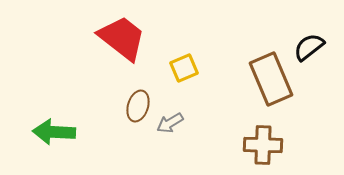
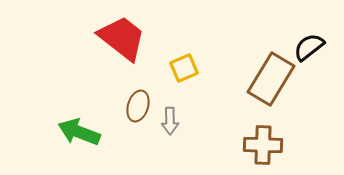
brown rectangle: rotated 54 degrees clockwise
gray arrow: moved 2 px up; rotated 60 degrees counterclockwise
green arrow: moved 25 px right; rotated 18 degrees clockwise
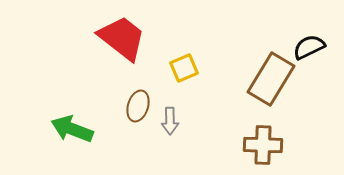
black semicircle: rotated 12 degrees clockwise
green arrow: moved 7 px left, 3 px up
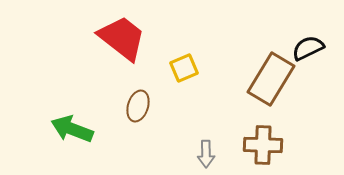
black semicircle: moved 1 px left, 1 px down
gray arrow: moved 36 px right, 33 px down
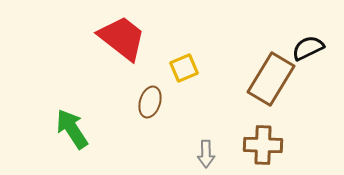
brown ellipse: moved 12 px right, 4 px up
green arrow: rotated 36 degrees clockwise
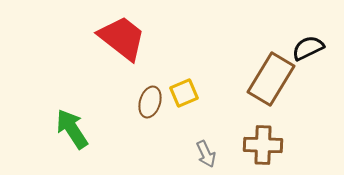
yellow square: moved 25 px down
gray arrow: rotated 24 degrees counterclockwise
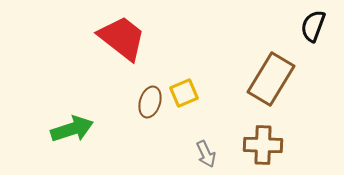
black semicircle: moved 5 px right, 22 px up; rotated 44 degrees counterclockwise
green arrow: rotated 105 degrees clockwise
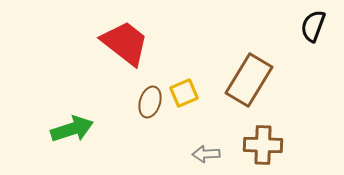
red trapezoid: moved 3 px right, 5 px down
brown rectangle: moved 22 px left, 1 px down
gray arrow: rotated 112 degrees clockwise
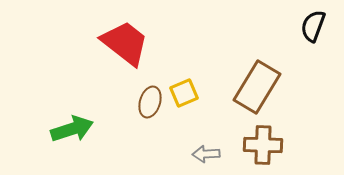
brown rectangle: moved 8 px right, 7 px down
